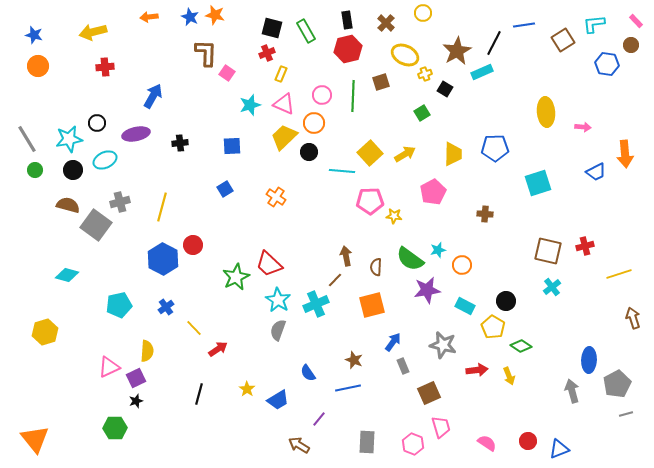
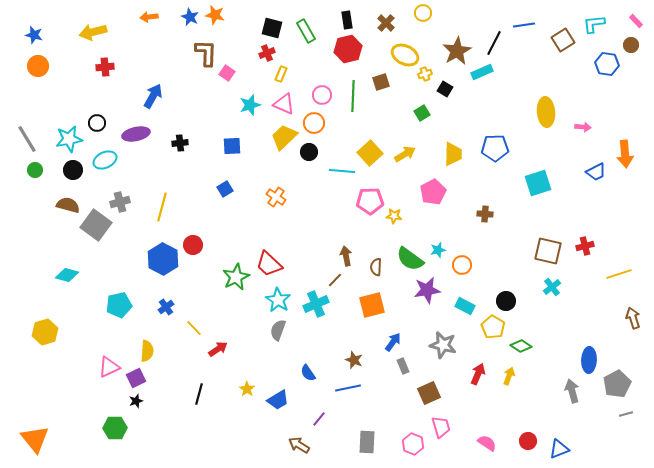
red arrow at (477, 370): moved 1 px right, 4 px down; rotated 60 degrees counterclockwise
yellow arrow at (509, 376): rotated 138 degrees counterclockwise
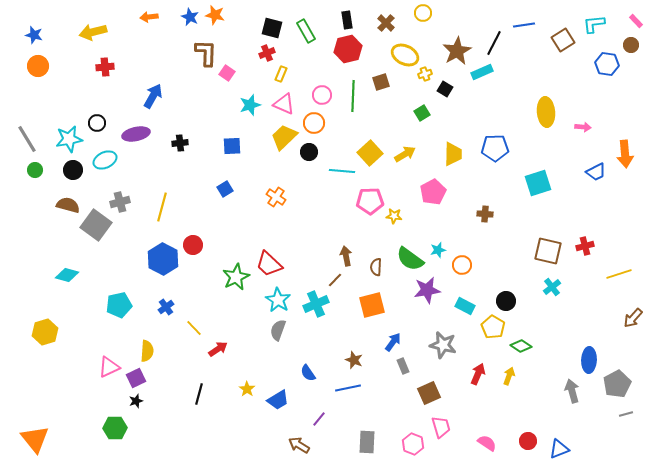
brown arrow at (633, 318): rotated 120 degrees counterclockwise
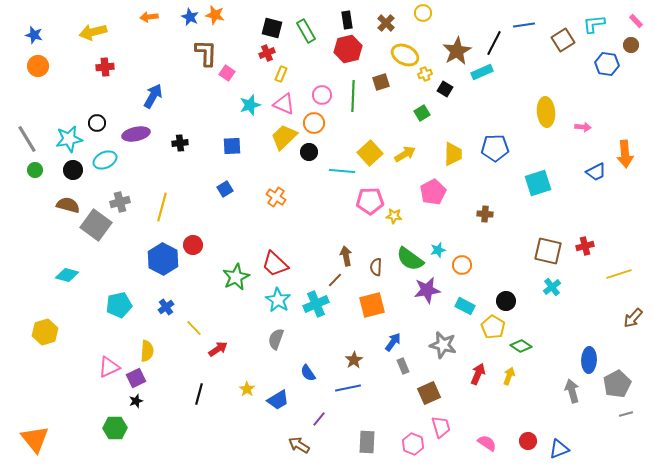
red trapezoid at (269, 264): moved 6 px right
gray semicircle at (278, 330): moved 2 px left, 9 px down
brown star at (354, 360): rotated 18 degrees clockwise
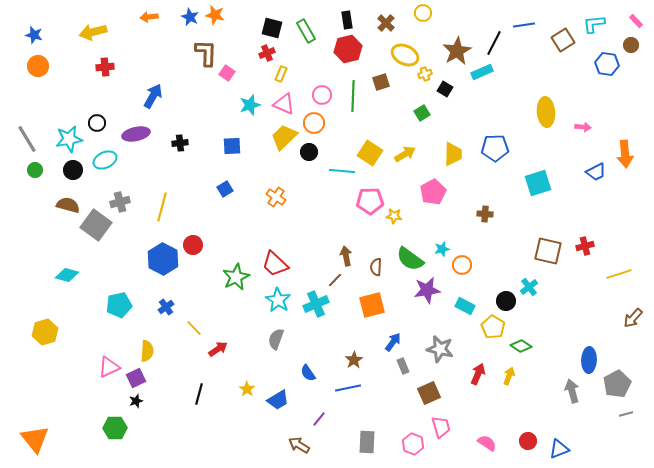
yellow square at (370, 153): rotated 15 degrees counterclockwise
cyan star at (438, 250): moved 4 px right, 1 px up
cyan cross at (552, 287): moved 23 px left
gray star at (443, 345): moved 3 px left, 4 px down
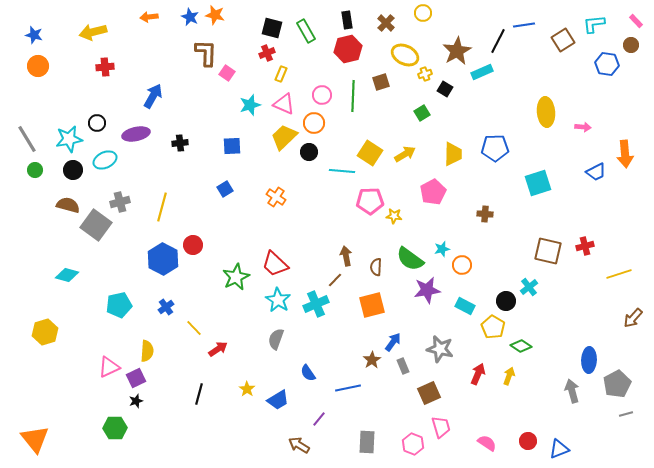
black line at (494, 43): moved 4 px right, 2 px up
brown star at (354, 360): moved 18 px right
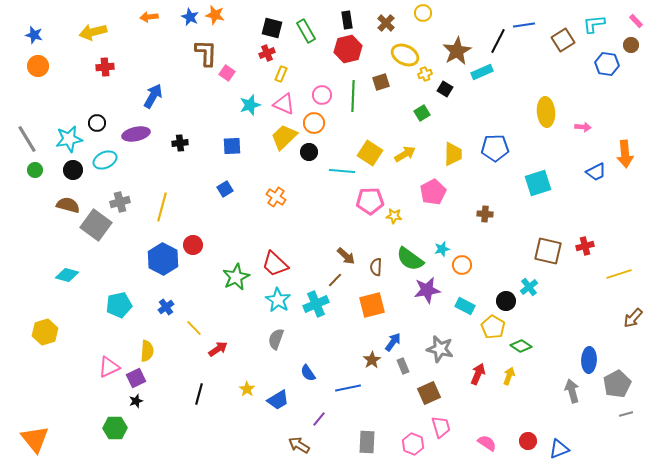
brown arrow at (346, 256): rotated 144 degrees clockwise
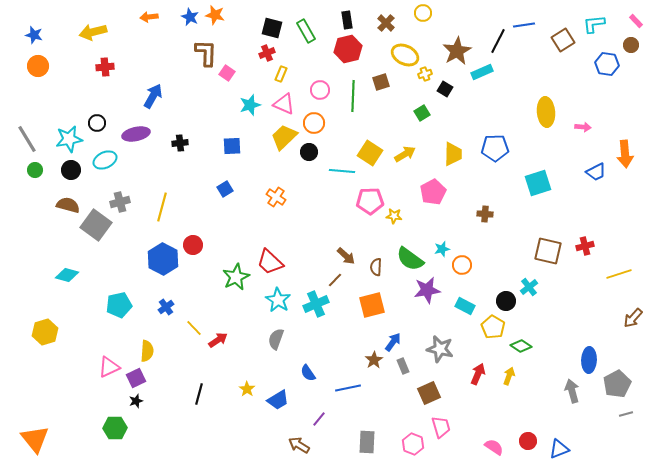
pink circle at (322, 95): moved 2 px left, 5 px up
black circle at (73, 170): moved 2 px left
red trapezoid at (275, 264): moved 5 px left, 2 px up
red arrow at (218, 349): moved 9 px up
brown star at (372, 360): moved 2 px right
pink semicircle at (487, 443): moved 7 px right, 4 px down
